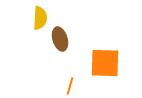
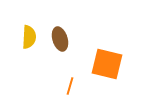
yellow semicircle: moved 11 px left, 19 px down
orange square: moved 2 px right, 1 px down; rotated 12 degrees clockwise
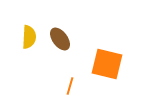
brown ellipse: rotated 20 degrees counterclockwise
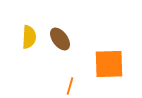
orange square: moved 2 px right; rotated 16 degrees counterclockwise
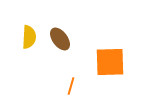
orange square: moved 1 px right, 2 px up
orange line: moved 1 px right
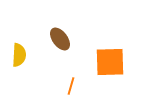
yellow semicircle: moved 10 px left, 18 px down
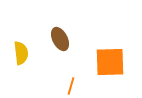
brown ellipse: rotated 10 degrees clockwise
yellow semicircle: moved 2 px right, 2 px up; rotated 10 degrees counterclockwise
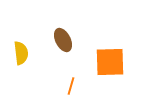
brown ellipse: moved 3 px right, 1 px down
